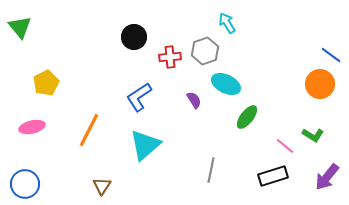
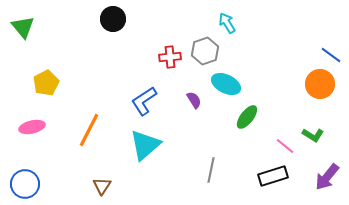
green triangle: moved 3 px right
black circle: moved 21 px left, 18 px up
blue L-shape: moved 5 px right, 4 px down
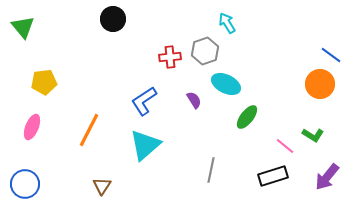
yellow pentagon: moved 2 px left, 1 px up; rotated 20 degrees clockwise
pink ellipse: rotated 55 degrees counterclockwise
